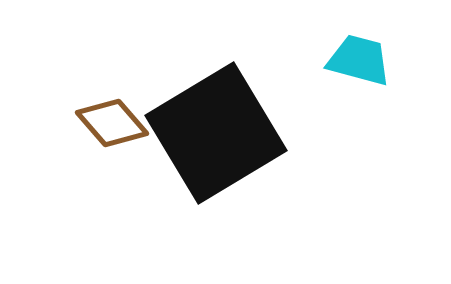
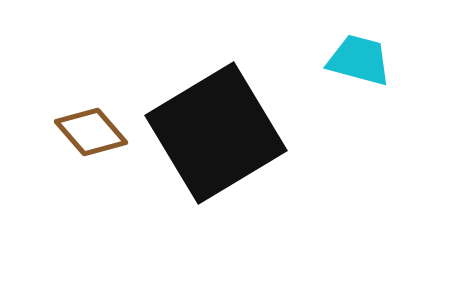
brown diamond: moved 21 px left, 9 px down
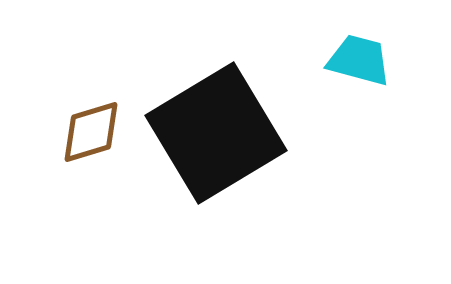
brown diamond: rotated 66 degrees counterclockwise
